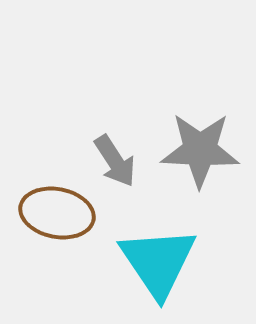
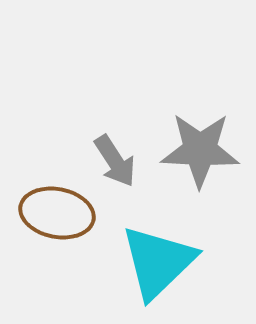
cyan triangle: rotated 20 degrees clockwise
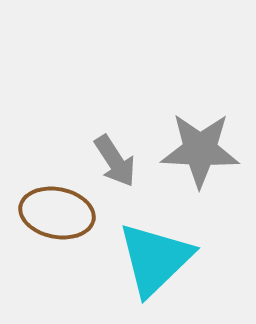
cyan triangle: moved 3 px left, 3 px up
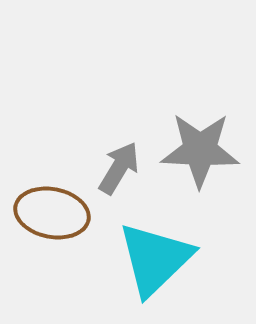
gray arrow: moved 4 px right, 7 px down; rotated 116 degrees counterclockwise
brown ellipse: moved 5 px left
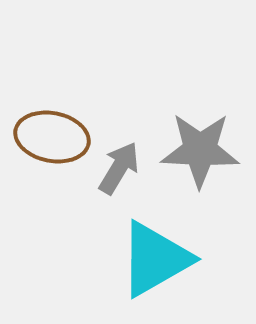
brown ellipse: moved 76 px up
cyan triangle: rotated 14 degrees clockwise
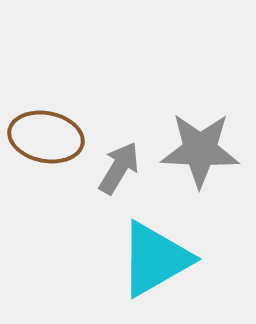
brown ellipse: moved 6 px left
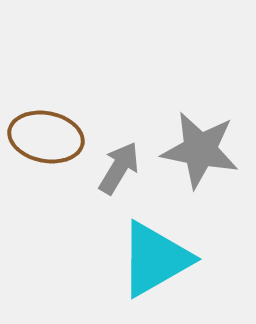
gray star: rotated 8 degrees clockwise
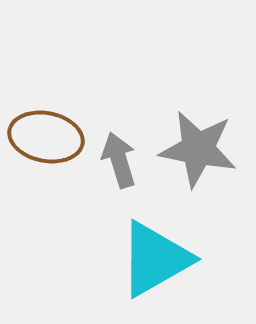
gray star: moved 2 px left, 1 px up
gray arrow: moved 8 px up; rotated 48 degrees counterclockwise
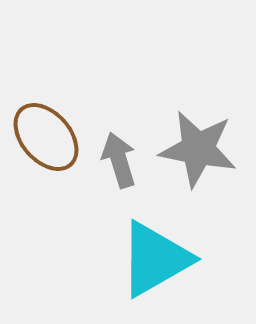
brown ellipse: rotated 38 degrees clockwise
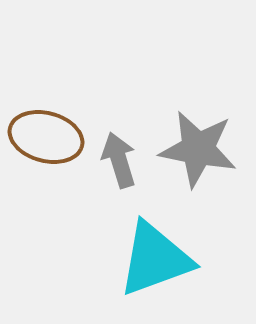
brown ellipse: rotated 34 degrees counterclockwise
cyan triangle: rotated 10 degrees clockwise
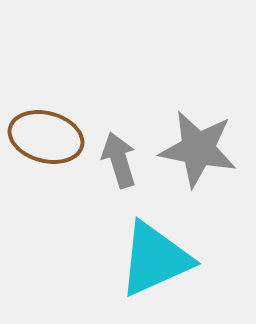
cyan triangle: rotated 4 degrees counterclockwise
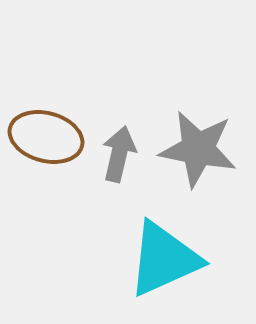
gray arrow: moved 6 px up; rotated 30 degrees clockwise
cyan triangle: moved 9 px right
